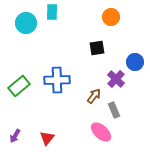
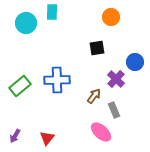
green rectangle: moved 1 px right
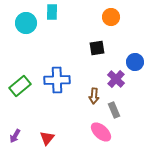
brown arrow: rotated 147 degrees clockwise
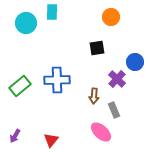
purple cross: moved 1 px right
red triangle: moved 4 px right, 2 px down
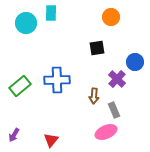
cyan rectangle: moved 1 px left, 1 px down
pink ellipse: moved 5 px right; rotated 65 degrees counterclockwise
purple arrow: moved 1 px left, 1 px up
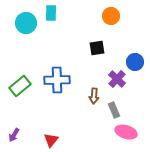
orange circle: moved 1 px up
pink ellipse: moved 20 px right; rotated 40 degrees clockwise
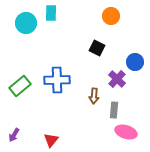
black square: rotated 35 degrees clockwise
gray rectangle: rotated 28 degrees clockwise
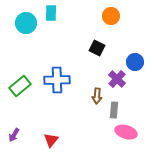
brown arrow: moved 3 px right
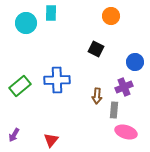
black square: moved 1 px left, 1 px down
purple cross: moved 7 px right, 8 px down; rotated 24 degrees clockwise
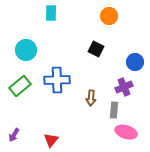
orange circle: moved 2 px left
cyan circle: moved 27 px down
brown arrow: moved 6 px left, 2 px down
